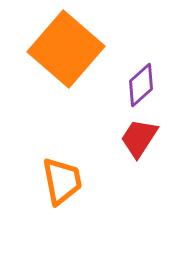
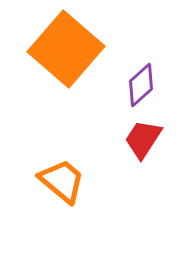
red trapezoid: moved 4 px right, 1 px down
orange trapezoid: rotated 39 degrees counterclockwise
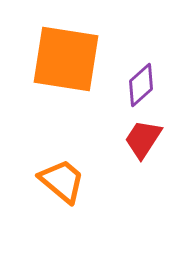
orange square: moved 10 px down; rotated 32 degrees counterclockwise
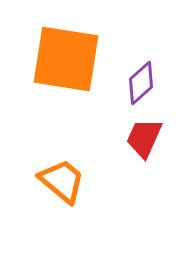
purple diamond: moved 2 px up
red trapezoid: moved 1 px right, 1 px up; rotated 9 degrees counterclockwise
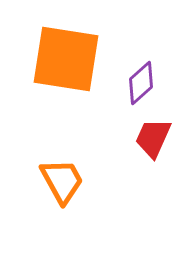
red trapezoid: moved 9 px right
orange trapezoid: rotated 21 degrees clockwise
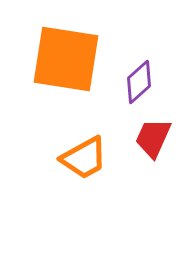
purple diamond: moved 2 px left, 1 px up
orange trapezoid: moved 22 px right, 23 px up; rotated 90 degrees clockwise
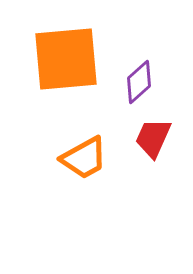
orange square: rotated 14 degrees counterclockwise
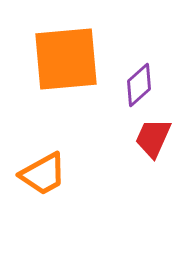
purple diamond: moved 3 px down
orange trapezoid: moved 41 px left, 16 px down
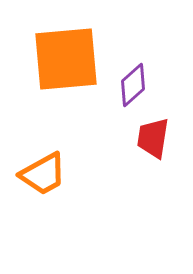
purple diamond: moved 6 px left
red trapezoid: rotated 15 degrees counterclockwise
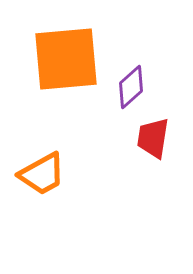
purple diamond: moved 2 px left, 2 px down
orange trapezoid: moved 1 px left
